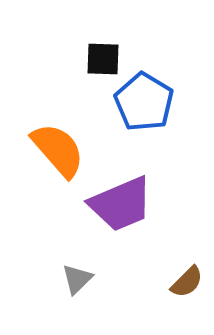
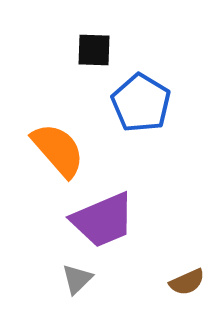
black square: moved 9 px left, 9 px up
blue pentagon: moved 3 px left, 1 px down
purple trapezoid: moved 18 px left, 16 px down
brown semicircle: rotated 21 degrees clockwise
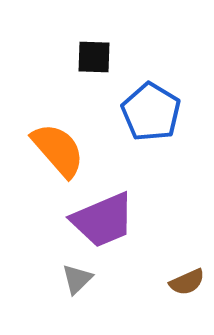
black square: moved 7 px down
blue pentagon: moved 10 px right, 9 px down
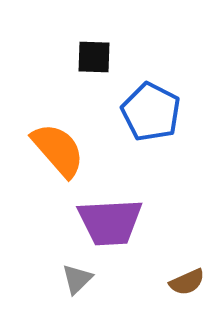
blue pentagon: rotated 4 degrees counterclockwise
purple trapezoid: moved 7 px right, 2 px down; rotated 20 degrees clockwise
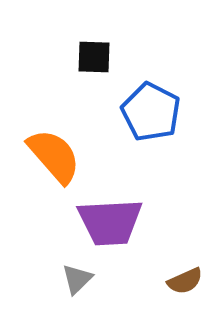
orange semicircle: moved 4 px left, 6 px down
brown semicircle: moved 2 px left, 1 px up
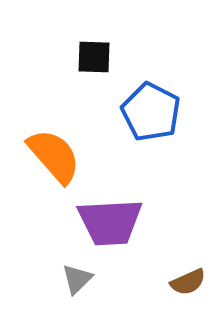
brown semicircle: moved 3 px right, 1 px down
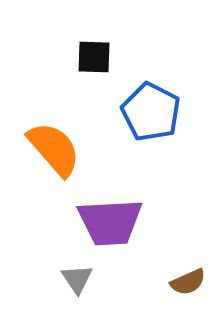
orange semicircle: moved 7 px up
gray triangle: rotated 20 degrees counterclockwise
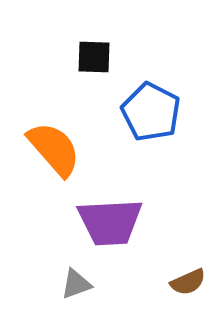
gray triangle: moved 1 px left, 5 px down; rotated 44 degrees clockwise
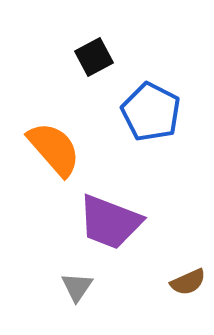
black square: rotated 30 degrees counterclockwise
purple trapezoid: rotated 24 degrees clockwise
gray triangle: moved 1 px right, 3 px down; rotated 36 degrees counterclockwise
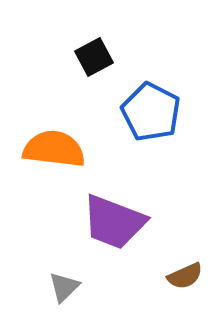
orange semicircle: rotated 42 degrees counterclockwise
purple trapezoid: moved 4 px right
brown semicircle: moved 3 px left, 6 px up
gray triangle: moved 13 px left; rotated 12 degrees clockwise
